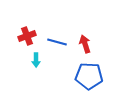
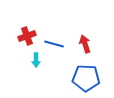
blue line: moved 3 px left, 2 px down
blue pentagon: moved 3 px left, 2 px down
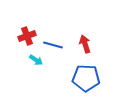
blue line: moved 1 px left, 1 px down
cyan arrow: rotated 56 degrees counterclockwise
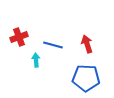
red cross: moved 8 px left, 1 px down
red arrow: moved 2 px right
cyan arrow: rotated 128 degrees counterclockwise
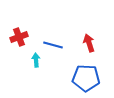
red arrow: moved 2 px right, 1 px up
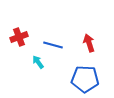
cyan arrow: moved 2 px right, 2 px down; rotated 32 degrees counterclockwise
blue pentagon: moved 1 px left, 1 px down
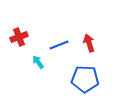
blue line: moved 6 px right; rotated 36 degrees counterclockwise
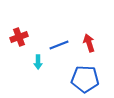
cyan arrow: rotated 144 degrees counterclockwise
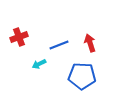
red arrow: moved 1 px right
cyan arrow: moved 1 px right, 2 px down; rotated 64 degrees clockwise
blue pentagon: moved 3 px left, 3 px up
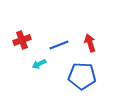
red cross: moved 3 px right, 3 px down
